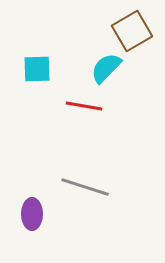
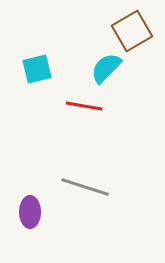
cyan square: rotated 12 degrees counterclockwise
purple ellipse: moved 2 px left, 2 px up
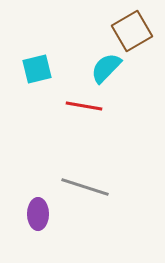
purple ellipse: moved 8 px right, 2 px down
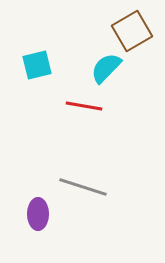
cyan square: moved 4 px up
gray line: moved 2 px left
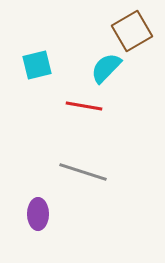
gray line: moved 15 px up
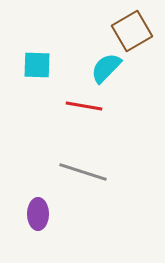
cyan square: rotated 16 degrees clockwise
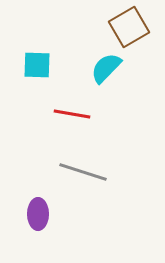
brown square: moved 3 px left, 4 px up
red line: moved 12 px left, 8 px down
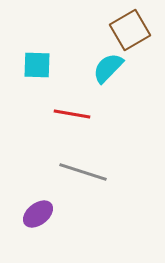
brown square: moved 1 px right, 3 px down
cyan semicircle: moved 2 px right
purple ellipse: rotated 52 degrees clockwise
